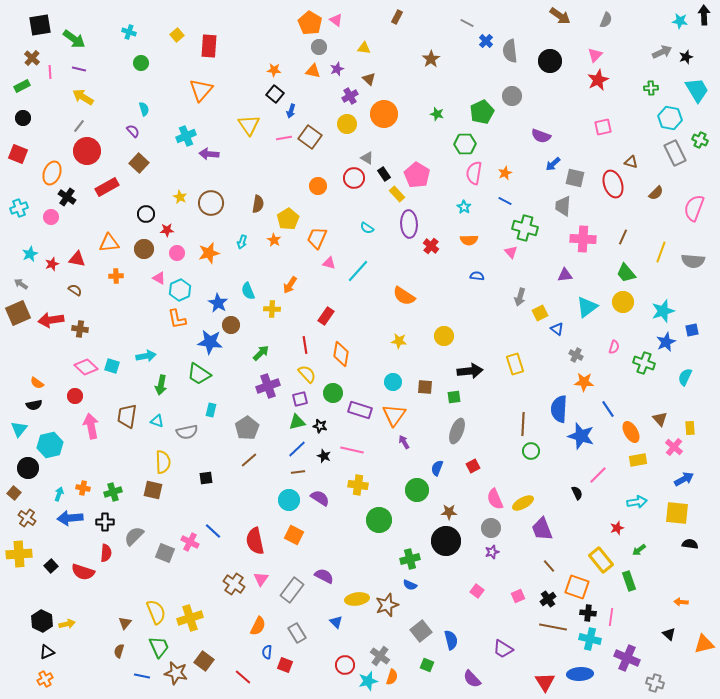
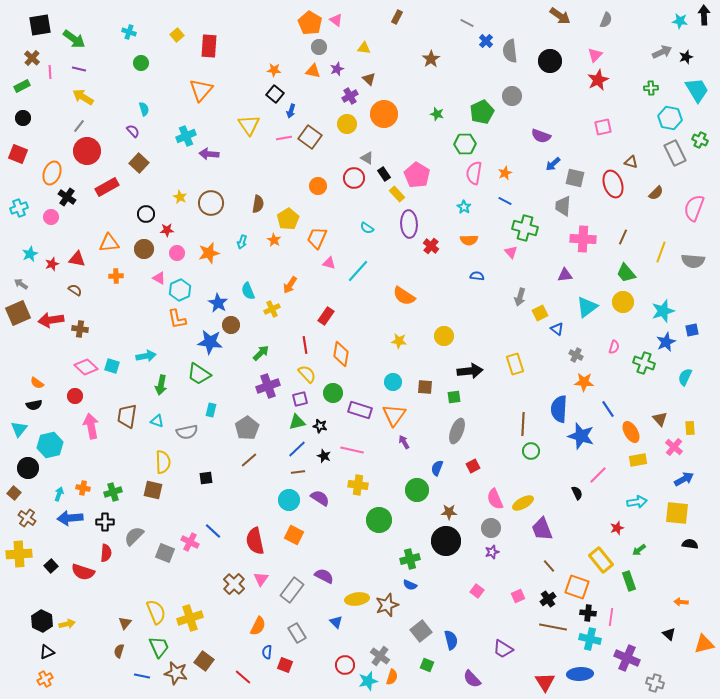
yellow cross at (272, 309): rotated 28 degrees counterclockwise
brown cross at (234, 584): rotated 10 degrees clockwise
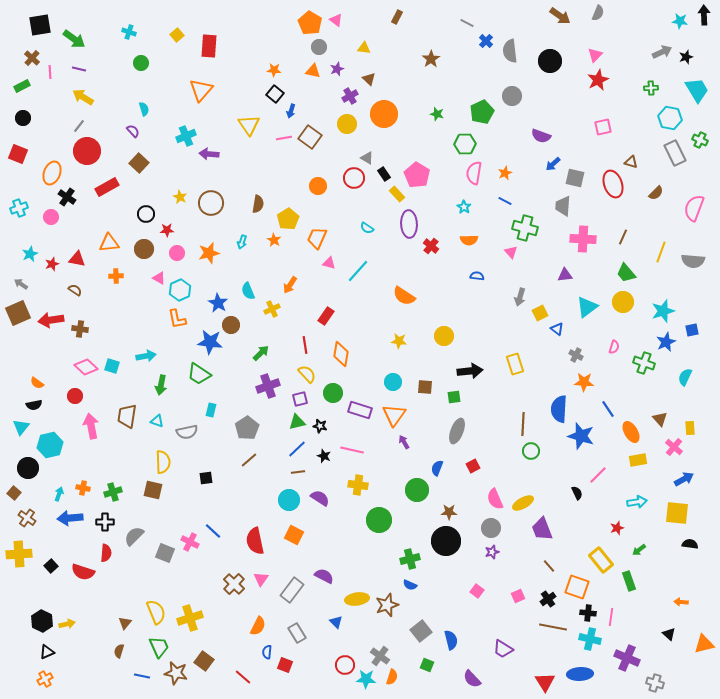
gray semicircle at (606, 20): moved 8 px left, 7 px up
cyan triangle at (19, 429): moved 2 px right, 2 px up
cyan star at (368, 681): moved 2 px left, 2 px up; rotated 18 degrees clockwise
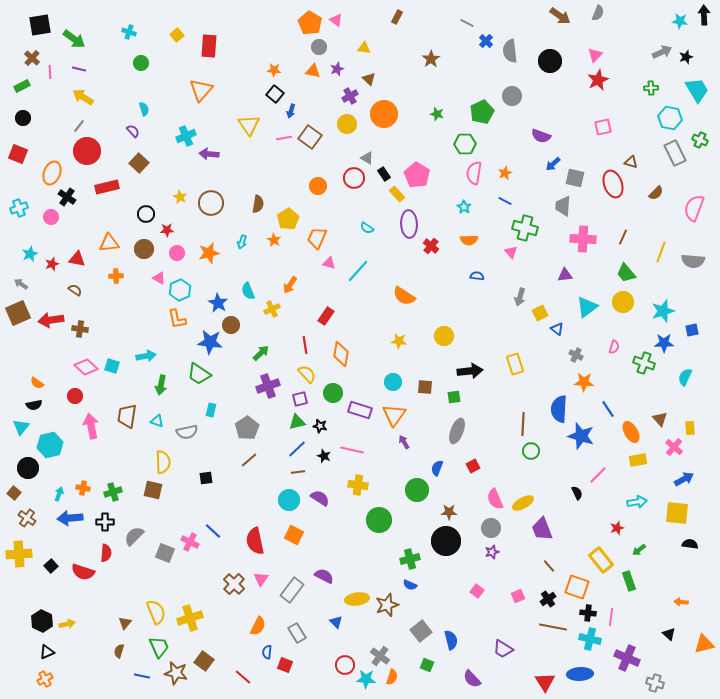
red rectangle at (107, 187): rotated 15 degrees clockwise
blue star at (666, 342): moved 2 px left, 1 px down; rotated 24 degrees clockwise
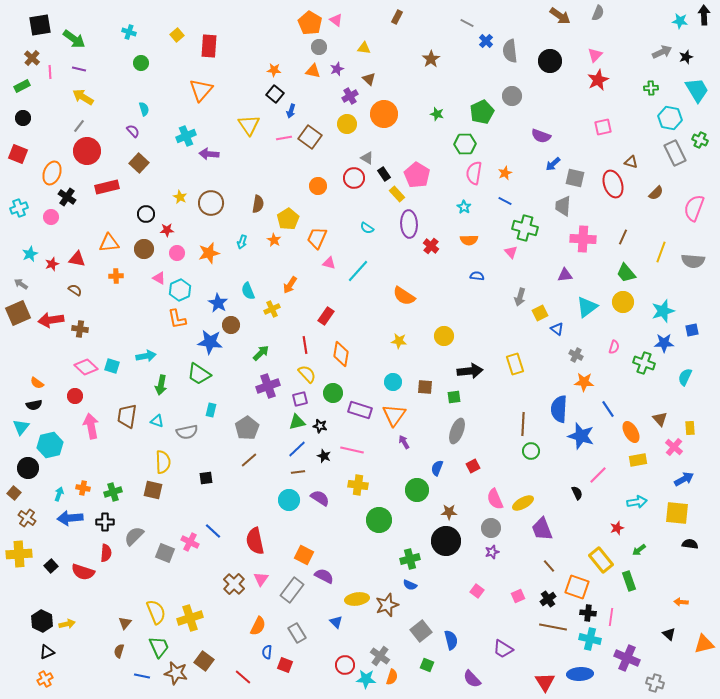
orange square at (294, 535): moved 10 px right, 20 px down
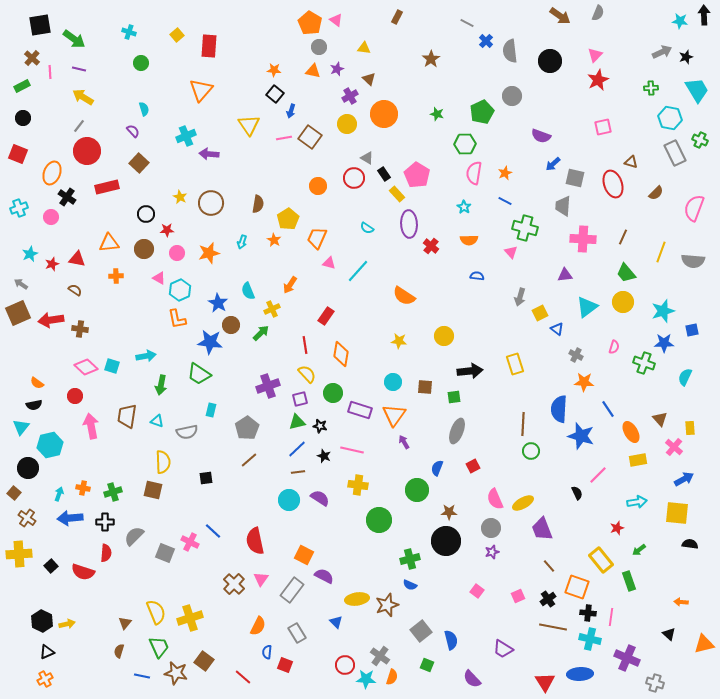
green arrow at (261, 353): moved 20 px up
